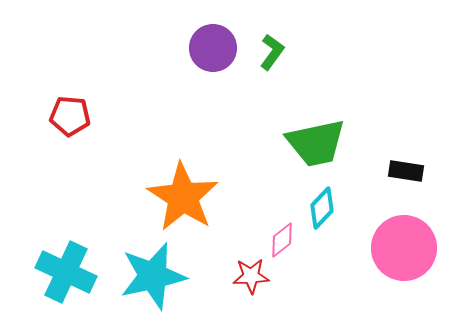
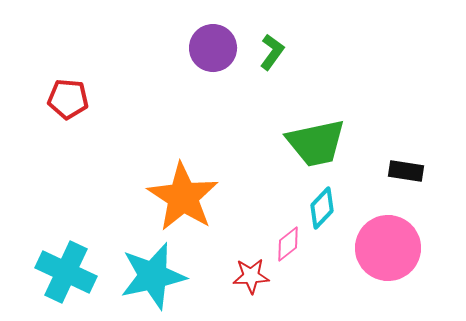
red pentagon: moved 2 px left, 17 px up
pink diamond: moved 6 px right, 4 px down
pink circle: moved 16 px left
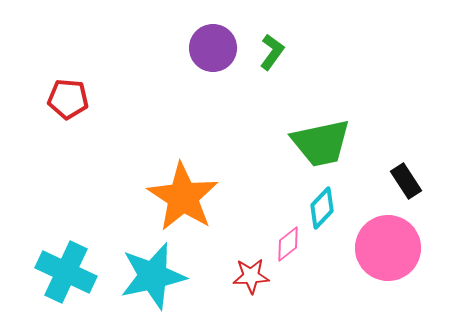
green trapezoid: moved 5 px right
black rectangle: moved 10 px down; rotated 48 degrees clockwise
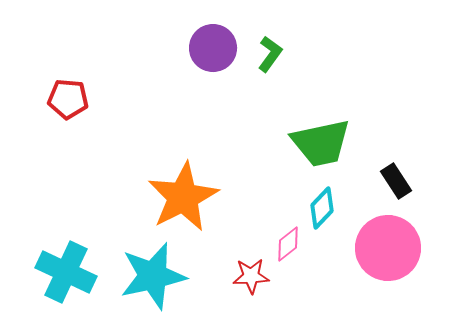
green L-shape: moved 2 px left, 2 px down
black rectangle: moved 10 px left
orange star: rotated 12 degrees clockwise
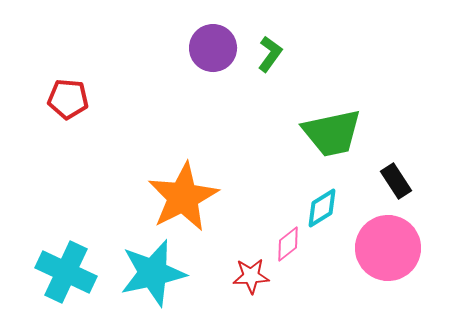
green trapezoid: moved 11 px right, 10 px up
cyan diamond: rotated 15 degrees clockwise
cyan star: moved 3 px up
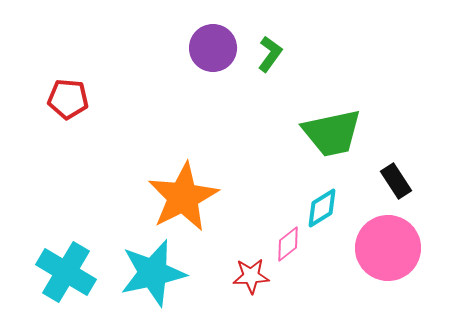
cyan cross: rotated 6 degrees clockwise
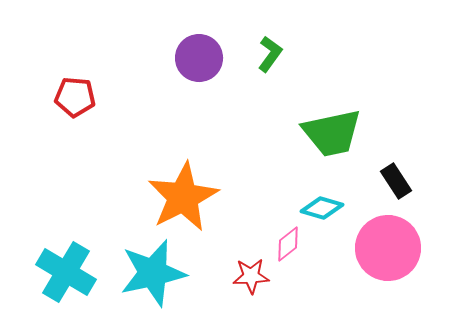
purple circle: moved 14 px left, 10 px down
red pentagon: moved 7 px right, 2 px up
cyan diamond: rotated 48 degrees clockwise
